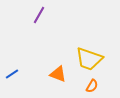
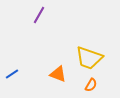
yellow trapezoid: moved 1 px up
orange semicircle: moved 1 px left, 1 px up
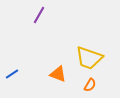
orange semicircle: moved 1 px left
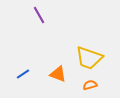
purple line: rotated 60 degrees counterclockwise
blue line: moved 11 px right
orange semicircle: rotated 136 degrees counterclockwise
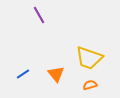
orange triangle: moved 2 px left; rotated 30 degrees clockwise
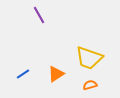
orange triangle: rotated 36 degrees clockwise
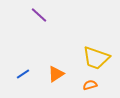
purple line: rotated 18 degrees counterclockwise
yellow trapezoid: moved 7 px right
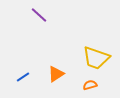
blue line: moved 3 px down
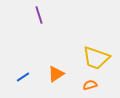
purple line: rotated 30 degrees clockwise
